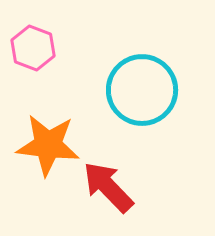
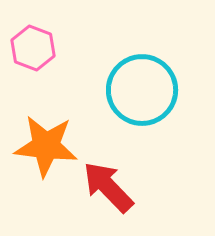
orange star: moved 2 px left, 1 px down
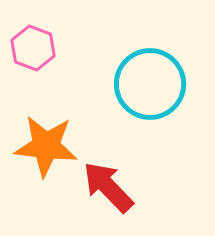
cyan circle: moved 8 px right, 6 px up
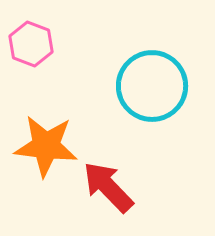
pink hexagon: moved 2 px left, 4 px up
cyan circle: moved 2 px right, 2 px down
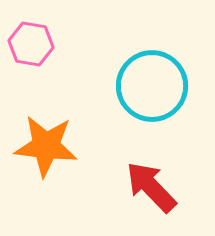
pink hexagon: rotated 12 degrees counterclockwise
red arrow: moved 43 px right
